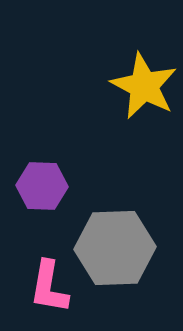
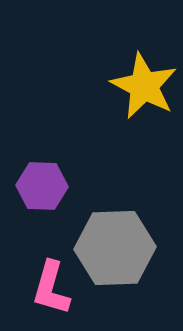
pink L-shape: moved 2 px right, 1 px down; rotated 6 degrees clockwise
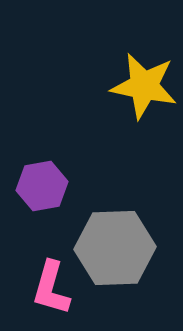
yellow star: rotated 16 degrees counterclockwise
purple hexagon: rotated 12 degrees counterclockwise
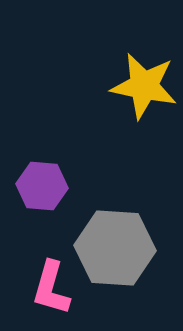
purple hexagon: rotated 15 degrees clockwise
gray hexagon: rotated 6 degrees clockwise
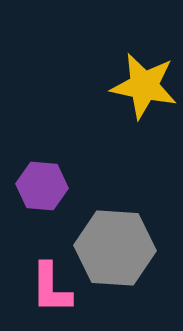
pink L-shape: rotated 16 degrees counterclockwise
